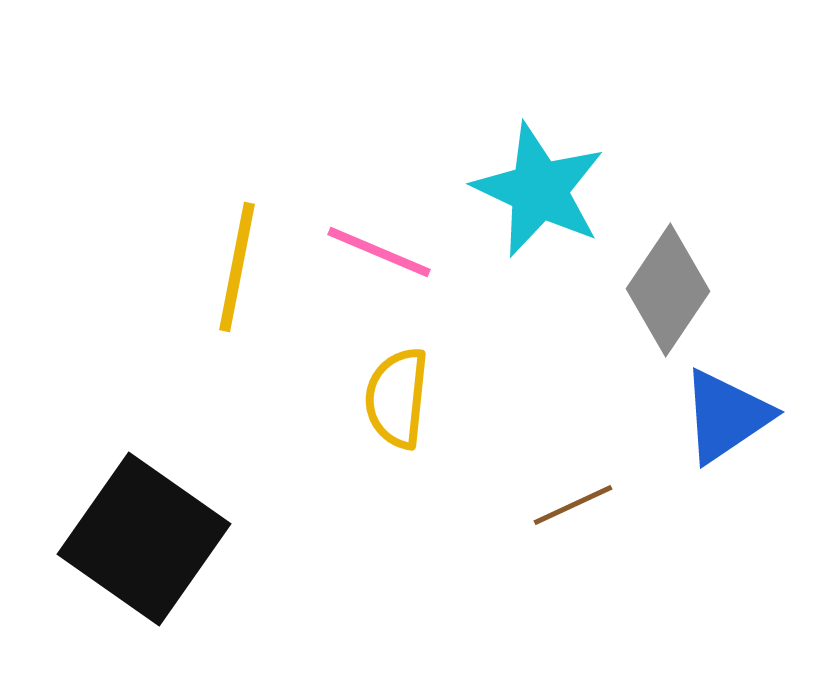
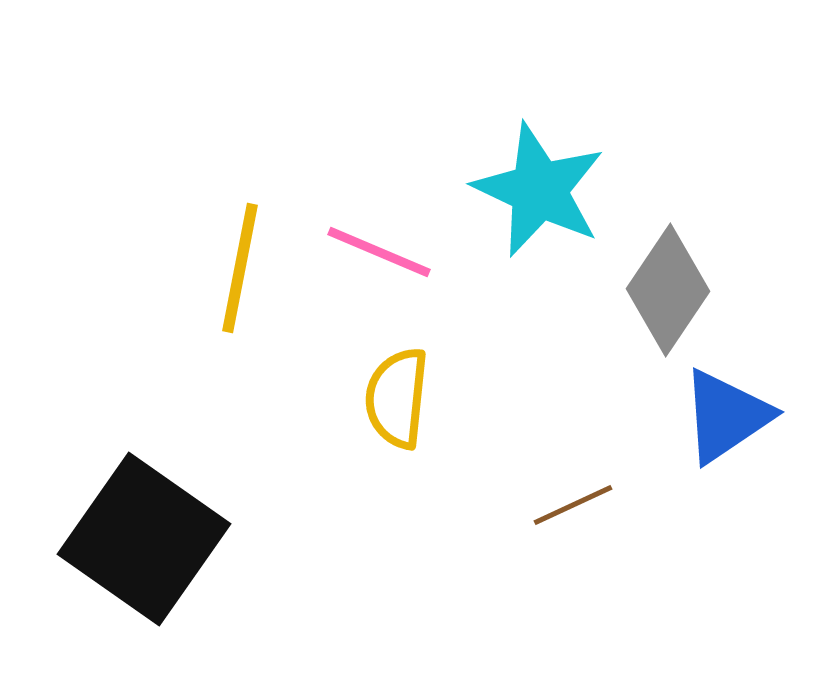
yellow line: moved 3 px right, 1 px down
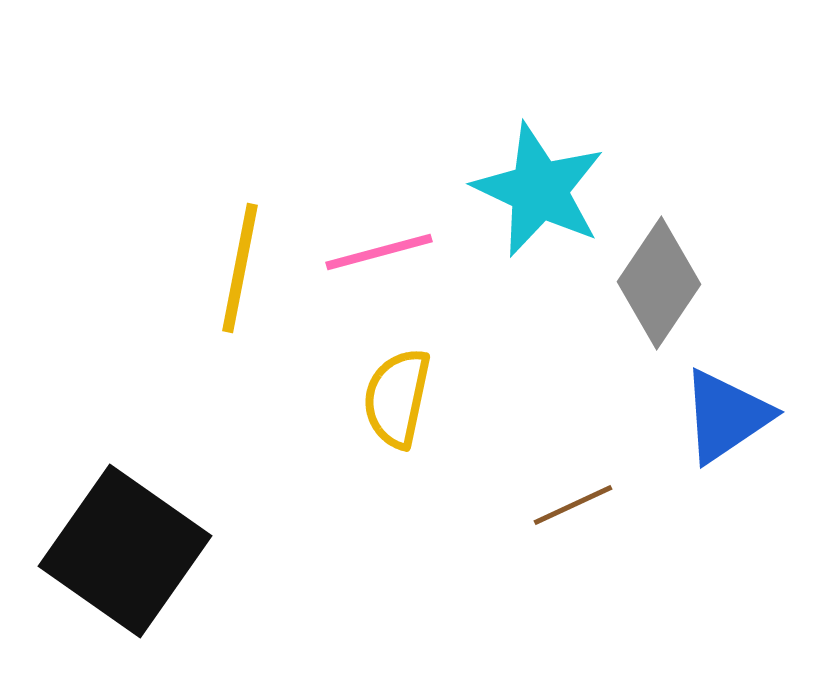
pink line: rotated 38 degrees counterclockwise
gray diamond: moved 9 px left, 7 px up
yellow semicircle: rotated 6 degrees clockwise
black square: moved 19 px left, 12 px down
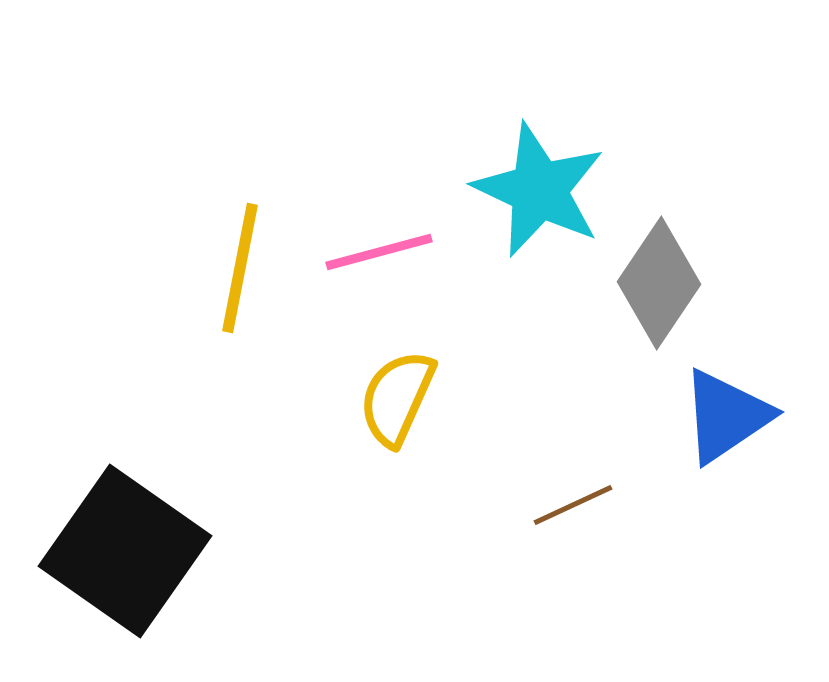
yellow semicircle: rotated 12 degrees clockwise
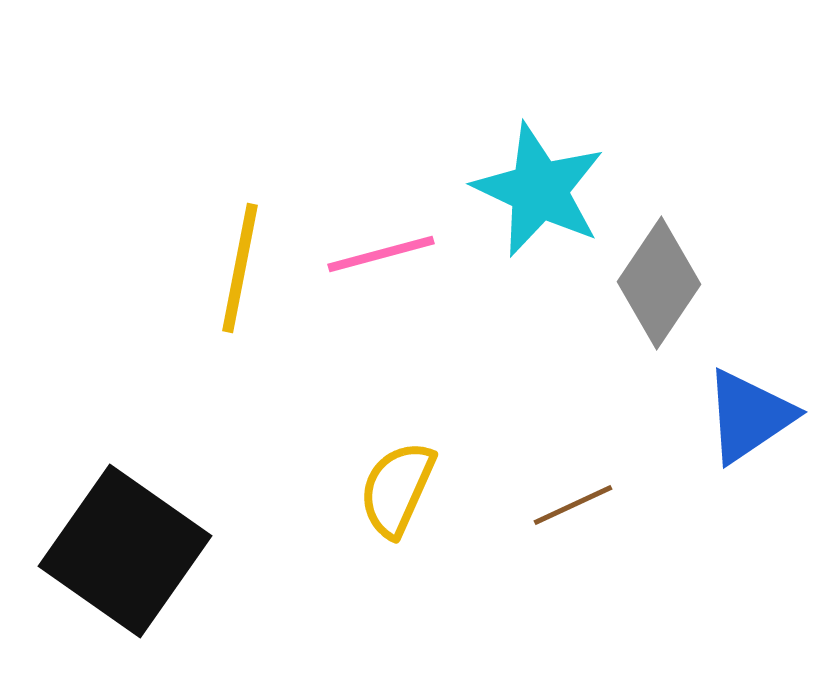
pink line: moved 2 px right, 2 px down
yellow semicircle: moved 91 px down
blue triangle: moved 23 px right
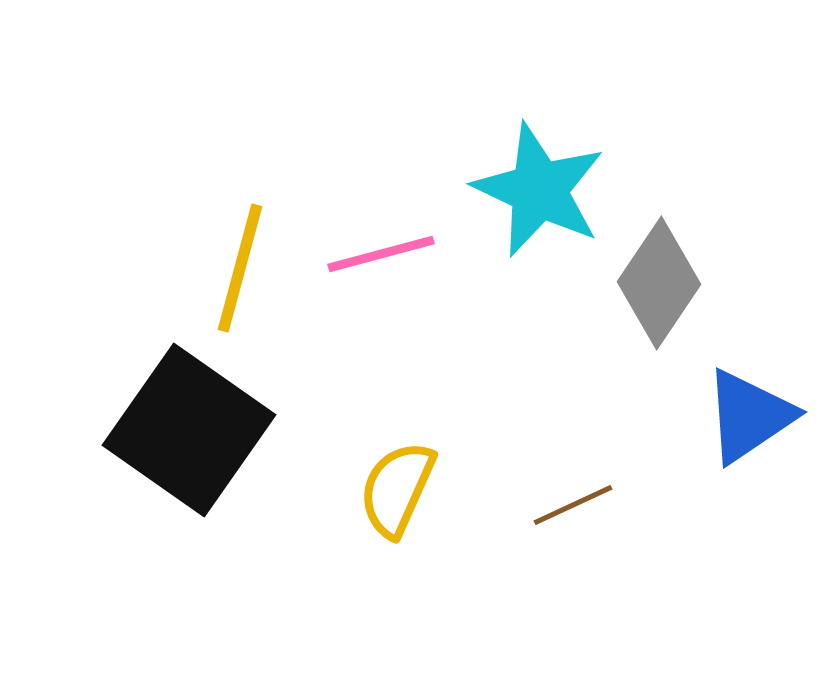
yellow line: rotated 4 degrees clockwise
black square: moved 64 px right, 121 px up
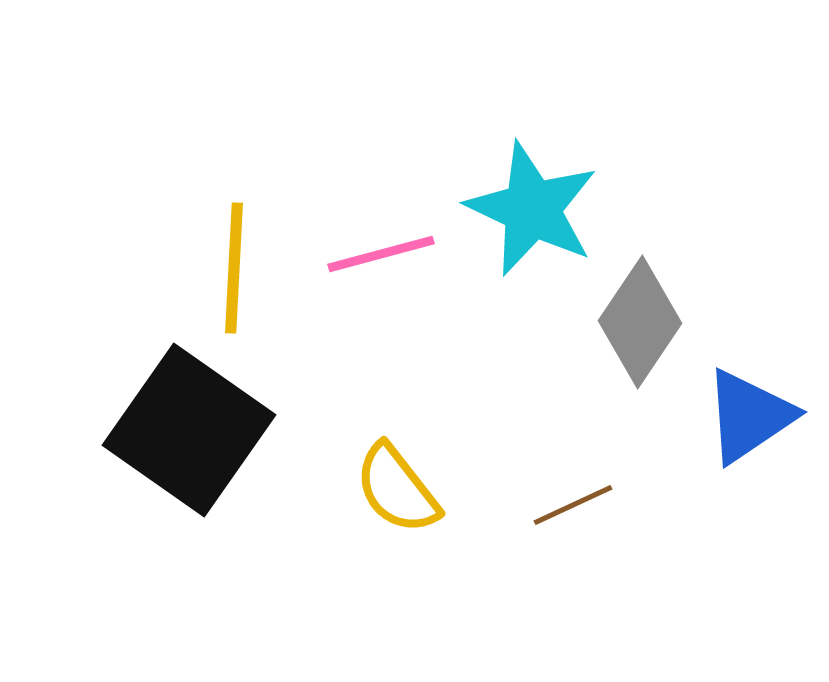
cyan star: moved 7 px left, 19 px down
yellow line: moved 6 px left; rotated 12 degrees counterclockwise
gray diamond: moved 19 px left, 39 px down
yellow semicircle: rotated 62 degrees counterclockwise
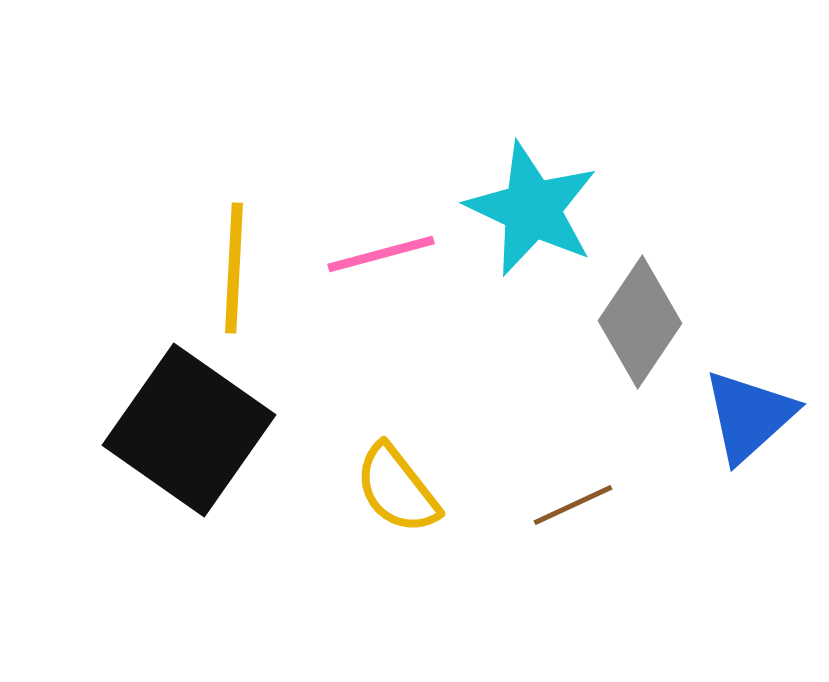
blue triangle: rotated 8 degrees counterclockwise
